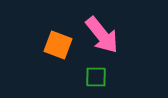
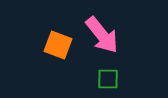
green square: moved 12 px right, 2 px down
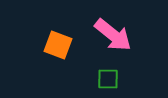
pink arrow: moved 11 px right; rotated 12 degrees counterclockwise
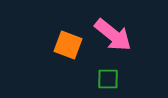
orange square: moved 10 px right
